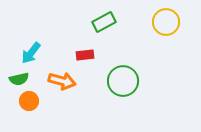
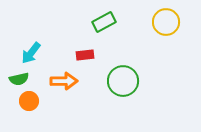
orange arrow: moved 2 px right; rotated 16 degrees counterclockwise
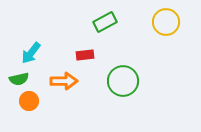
green rectangle: moved 1 px right
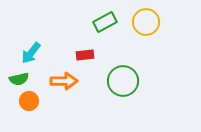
yellow circle: moved 20 px left
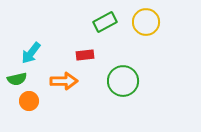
green semicircle: moved 2 px left
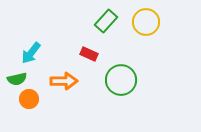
green rectangle: moved 1 px right, 1 px up; rotated 20 degrees counterclockwise
red rectangle: moved 4 px right, 1 px up; rotated 30 degrees clockwise
green circle: moved 2 px left, 1 px up
orange circle: moved 2 px up
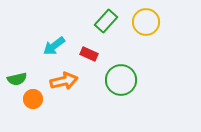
cyan arrow: moved 23 px right, 7 px up; rotated 15 degrees clockwise
orange arrow: rotated 12 degrees counterclockwise
orange circle: moved 4 px right
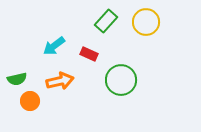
orange arrow: moved 4 px left
orange circle: moved 3 px left, 2 px down
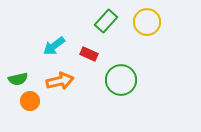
yellow circle: moved 1 px right
green semicircle: moved 1 px right
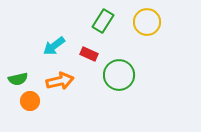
green rectangle: moved 3 px left; rotated 10 degrees counterclockwise
green circle: moved 2 px left, 5 px up
